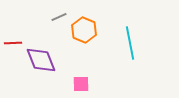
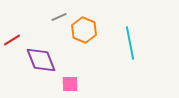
red line: moved 1 px left, 3 px up; rotated 30 degrees counterclockwise
pink square: moved 11 px left
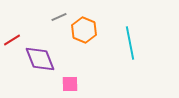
purple diamond: moved 1 px left, 1 px up
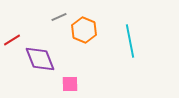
cyan line: moved 2 px up
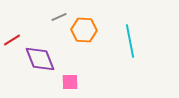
orange hexagon: rotated 20 degrees counterclockwise
pink square: moved 2 px up
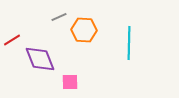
cyan line: moved 1 px left, 2 px down; rotated 12 degrees clockwise
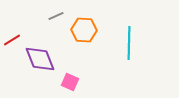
gray line: moved 3 px left, 1 px up
pink square: rotated 24 degrees clockwise
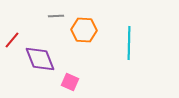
gray line: rotated 21 degrees clockwise
red line: rotated 18 degrees counterclockwise
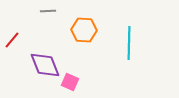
gray line: moved 8 px left, 5 px up
purple diamond: moved 5 px right, 6 px down
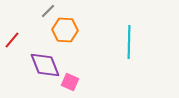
gray line: rotated 42 degrees counterclockwise
orange hexagon: moved 19 px left
cyan line: moved 1 px up
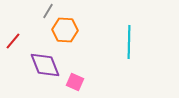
gray line: rotated 14 degrees counterclockwise
red line: moved 1 px right, 1 px down
pink square: moved 5 px right
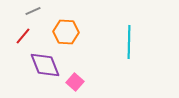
gray line: moved 15 px left; rotated 35 degrees clockwise
orange hexagon: moved 1 px right, 2 px down
red line: moved 10 px right, 5 px up
pink square: rotated 18 degrees clockwise
